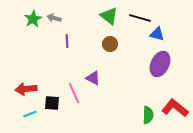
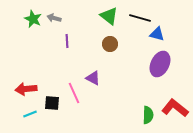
green star: rotated 18 degrees counterclockwise
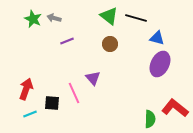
black line: moved 4 px left
blue triangle: moved 4 px down
purple line: rotated 72 degrees clockwise
purple triangle: rotated 21 degrees clockwise
red arrow: rotated 115 degrees clockwise
green semicircle: moved 2 px right, 4 px down
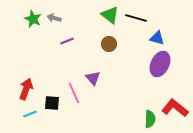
green triangle: moved 1 px right, 1 px up
brown circle: moved 1 px left
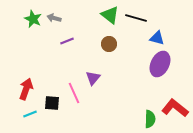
purple triangle: rotated 21 degrees clockwise
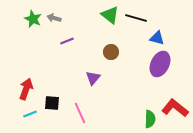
brown circle: moved 2 px right, 8 px down
pink line: moved 6 px right, 20 px down
